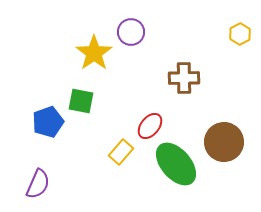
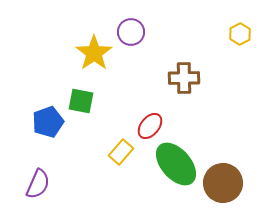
brown circle: moved 1 px left, 41 px down
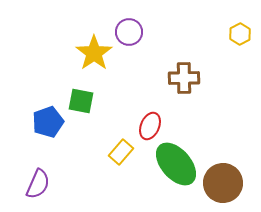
purple circle: moved 2 px left
red ellipse: rotated 16 degrees counterclockwise
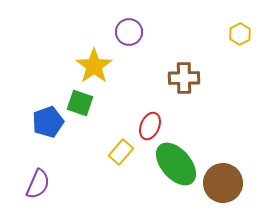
yellow star: moved 13 px down
green square: moved 1 px left, 2 px down; rotated 8 degrees clockwise
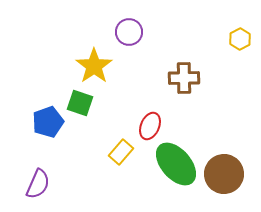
yellow hexagon: moved 5 px down
brown circle: moved 1 px right, 9 px up
